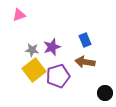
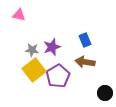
pink triangle: rotated 32 degrees clockwise
purple pentagon: rotated 15 degrees counterclockwise
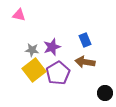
purple pentagon: moved 3 px up
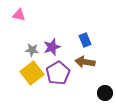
yellow square: moved 2 px left, 3 px down
